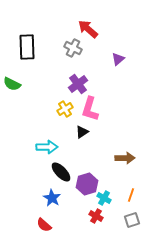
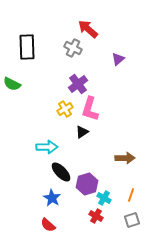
red semicircle: moved 4 px right
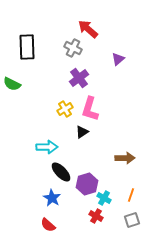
purple cross: moved 1 px right, 6 px up
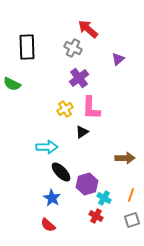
pink L-shape: moved 1 px right, 1 px up; rotated 15 degrees counterclockwise
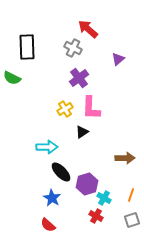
green semicircle: moved 6 px up
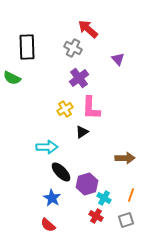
purple triangle: rotated 32 degrees counterclockwise
gray square: moved 6 px left
